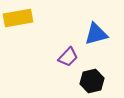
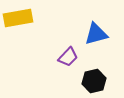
black hexagon: moved 2 px right
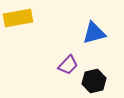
blue triangle: moved 2 px left, 1 px up
purple trapezoid: moved 8 px down
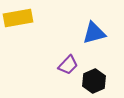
black hexagon: rotated 10 degrees counterclockwise
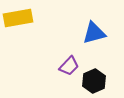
purple trapezoid: moved 1 px right, 1 px down
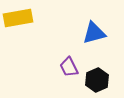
purple trapezoid: moved 1 px down; rotated 110 degrees clockwise
black hexagon: moved 3 px right, 1 px up
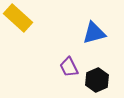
yellow rectangle: rotated 52 degrees clockwise
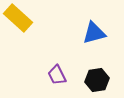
purple trapezoid: moved 12 px left, 8 px down
black hexagon: rotated 15 degrees clockwise
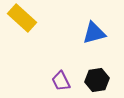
yellow rectangle: moved 4 px right
purple trapezoid: moved 4 px right, 6 px down
